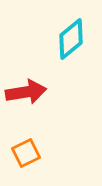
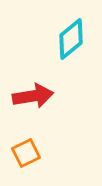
red arrow: moved 7 px right, 4 px down
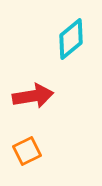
orange square: moved 1 px right, 2 px up
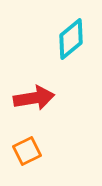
red arrow: moved 1 px right, 2 px down
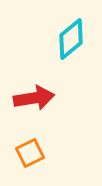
orange square: moved 3 px right, 2 px down
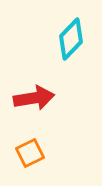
cyan diamond: rotated 6 degrees counterclockwise
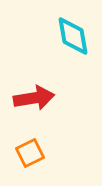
cyan diamond: moved 2 px right, 3 px up; rotated 54 degrees counterclockwise
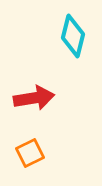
cyan diamond: rotated 24 degrees clockwise
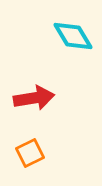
cyan diamond: rotated 45 degrees counterclockwise
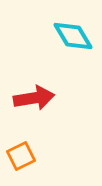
orange square: moved 9 px left, 3 px down
